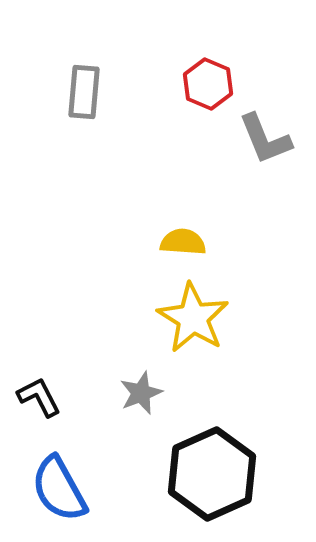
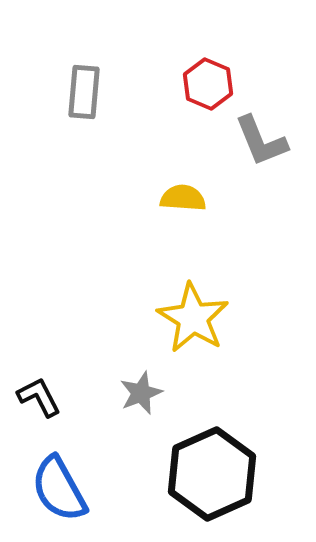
gray L-shape: moved 4 px left, 2 px down
yellow semicircle: moved 44 px up
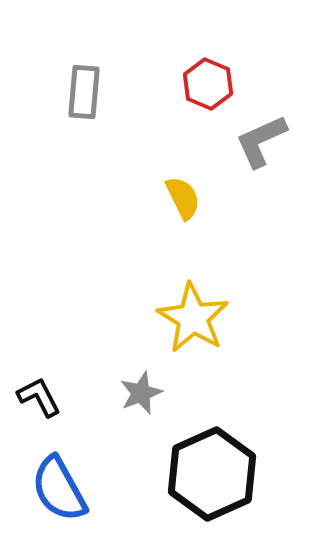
gray L-shape: rotated 88 degrees clockwise
yellow semicircle: rotated 60 degrees clockwise
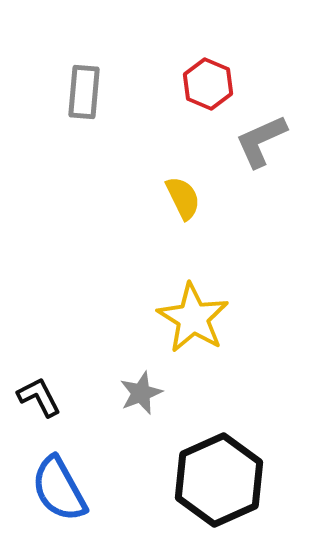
black hexagon: moved 7 px right, 6 px down
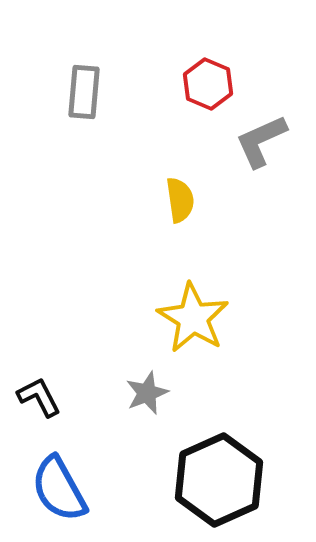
yellow semicircle: moved 3 px left, 2 px down; rotated 18 degrees clockwise
gray star: moved 6 px right
